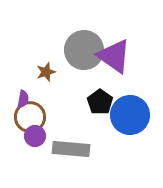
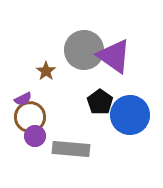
brown star: moved 1 px up; rotated 18 degrees counterclockwise
purple semicircle: rotated 54 degrees clockwise
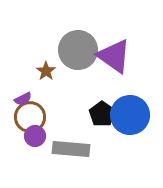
gray circle: moved 6 px left
black pentagon: moved 2 px right, 12 px down
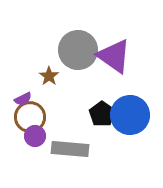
brown star: moved 3 px right, 5 px down
gray rectangle: moved 1 px left
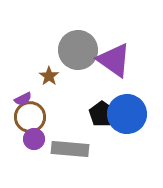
purple triangle: moved 4 px down
blue circle: moved 3 px left, 1 px up
purple circle: moved 1 px left, 3 px down
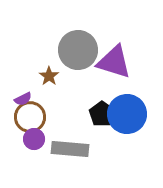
purple triangle: moved 2 px down; rotated 18 degrees counterclockwise
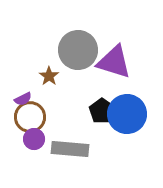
black pentagon: moved 3 px up
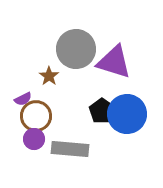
gray circle: moved 2 px left, 1 px up
brown circle: moved 6 px right, 1 px up
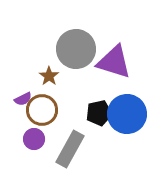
black pentagon: moved 3 px left, 2 px down; rotated 25 degrees clockwise
brown circle: moved 6 px right, 6 px up
gray rectangle: rotated 66 degrees counterclockwise
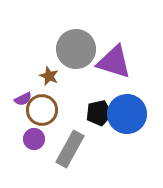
brown star: rotated 12 degrees counterclockwise
